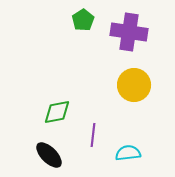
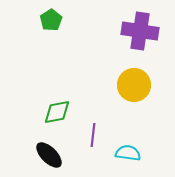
green pentagon: moved 32 px left
purple cross: moved 11 px right, 1 px up
cyan semicircle: rotated 15 degrees clockwise
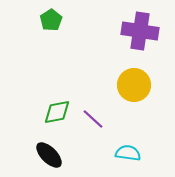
purple line: moved 16 px up; rotated 55 degrees counterclockwise
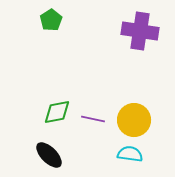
yellow circle: moved 35 px down
purple line: rotated 30 degrees counterclockwise
cyan semicircle: moved 2 px right, 1 px down
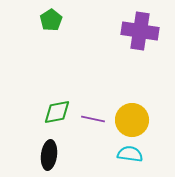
yellow circle: moved 2 px left
black ellipse: rotated 52 degrees clockwise
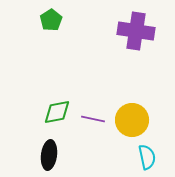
purple cross: moved 4 px left
cyan semicircle: moved 17 px right, 3 px down; rotated 70 degrees clockwise
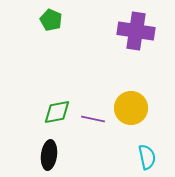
green pentagon: rotated 15 degrees counterclockwise
yellow circle: moved 1 px left, 12 px up
